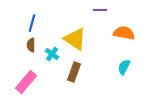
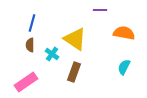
brown semicircle: moved 1 px left
pink rectangle: rotated 15 degrees clockwise
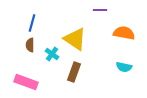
cyan semicircle: rotated 105 degrees counterclockwise
pink rectangle: rotated 55 degrees clockwise
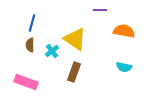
orange semicircle: moved 2 px up
cyan cross: moved 3 px up; rotated 16 degrees clockwise
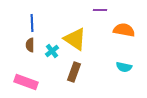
blue line: rotated 18 degrees counterclockwise
orange semicircle: moved 1 px up
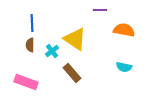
brown rectangle: moved 2 px left, 1 px down; rotated 60 degrees counterclockwise
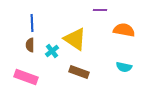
brown rectangle: moved 7 px right, 1 px up; rotated 30 degrees counterclockwise
pink rectangle: moved 5 px up
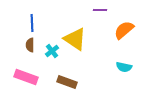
orange semicircle: rotated 50 degrees counterclockwise
brown rectangle: moved 12 px left, 10 px down
